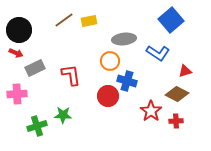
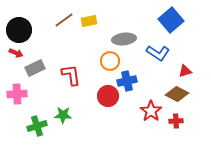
blue cross: rotated 30 degrees counterclockwise
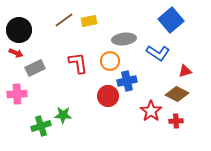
red L-shape: moved 7 px right, 12 px up
green cross: moved 4 px right
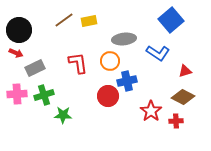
brown diamond: moved 6 px right, 3 px down
green cross: moved 3 px right, 31 px up
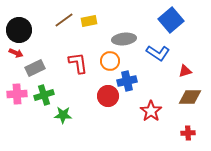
brown diamond: moved 7 px right; rotated 25 degrees counterclockwise
red cross: moved 12 px right, 12 px down
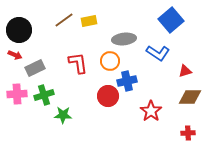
red arrow: moved 1 px left, 2 px down
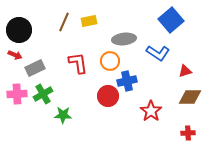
brown line: moved 2 px down; rotated 30 degrees counterclockwise
green cross: moved 1 px left, 1 px up; rotated 12 degrees counterclockwise
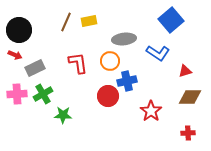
brown line: moved 2 px right
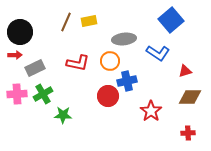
black circle: moved 1 px right, 2 px down
red arrow: rotated 24 degrees counterclockwise
red L-shape: rotated 110 degrees clockwise
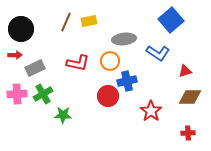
black circle: moved 1 px right, 3 px up
